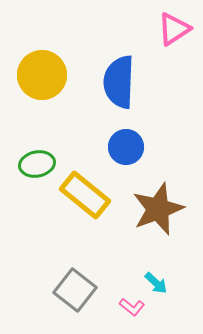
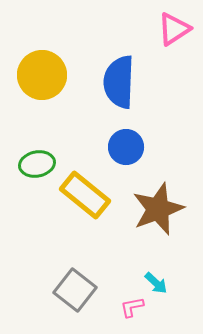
pink L-shape: rotated 130 degrees clockwise
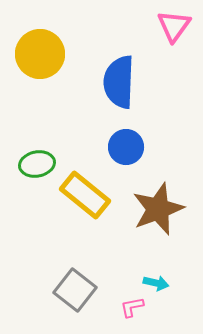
pink triangle: moved 3 px up; rotated 21 degrees counterclockwise
yellow circle: moved 2 px left, 21 px up
cyan arrow: rotated 30 degrees counterclockwise
